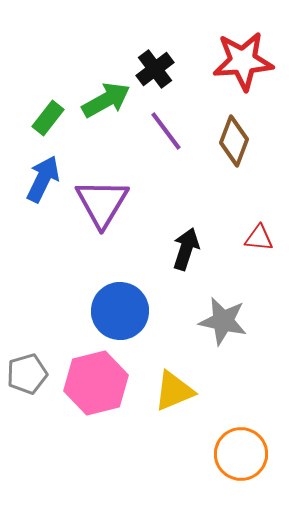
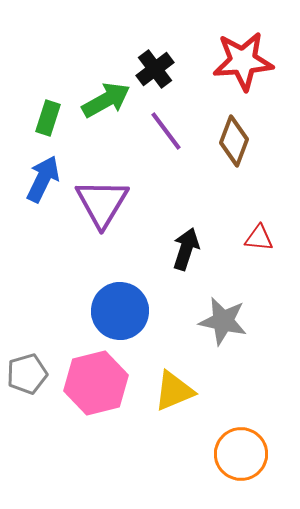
green rectangle: rotated 20 degrees counterclockwise
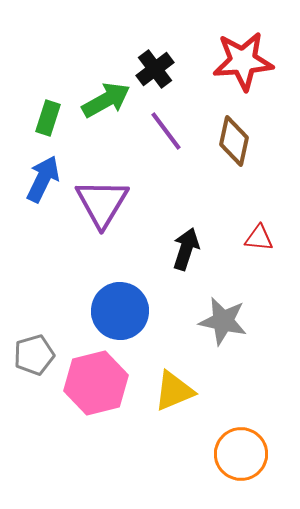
brown diamond: rotated 9 degrees counterclockwise
gray pentagon: moved 7 px right, 19 px up
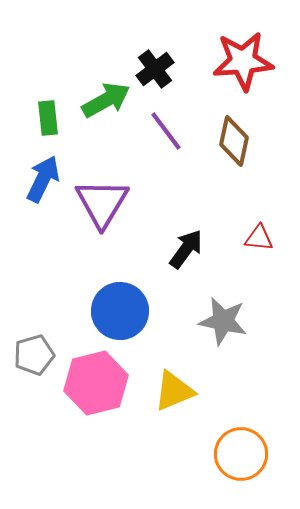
green rectangle: rotated 24 degrees counterclockwise
black arrow: rotated 18 degrees clockwise
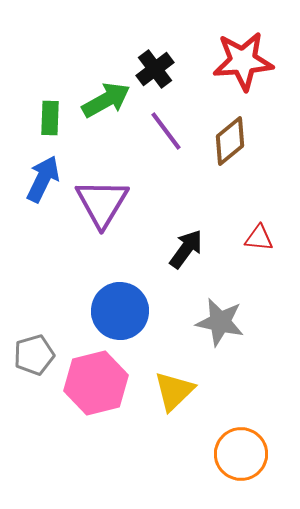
green rectangle: moved 2 px right; rotated 8 degrees clockwise
brown diamond: moved 4 px left; rotated 39 degrees clockwise
gray star: moved 3 px left, 1 px down
yellow triangle: rotated 21 degrees counterclockwise
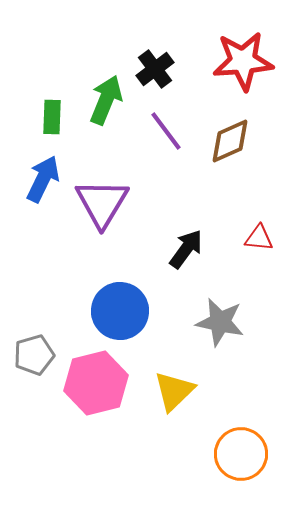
green arrow: rotated 39 degrees counterclockwise
green rectangle: moved 2 px right, 1 px up
brown diamond: rotated 15 degrees clockwise
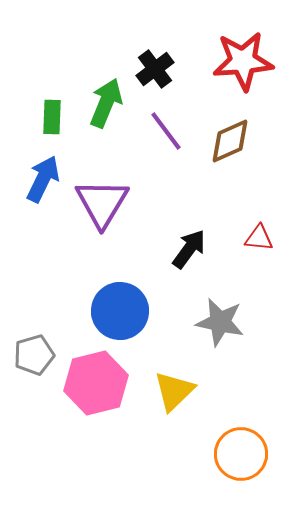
green arrow: moved 3 px down
black arrow: moved 3 px right
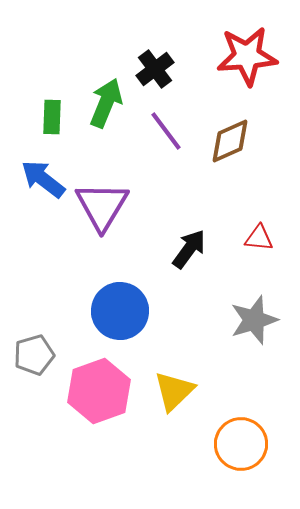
red star: moved 4 px right, 5 px up
blue arrow: rotated 78 degrees counterclockwise
purple triangle: moved 3 px down
gray star: moved 34 px right, 2 px up; rotated 30 degrees counterclockwise
pink hexagon: moved 3 px right, 8 px down; rotated 6 degrees counterclockwise
orange circle: moved 10 px up
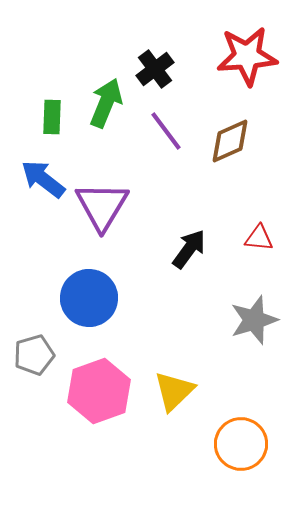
blue circle: moved 31 px left, 13 px up
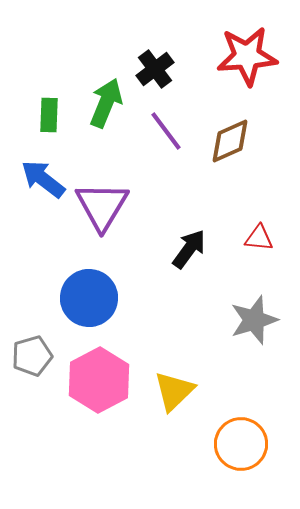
green rectangle: moved 3 px left, 2 px up
gray pentagon: moved 2 px left, 1 px down
pink hexagon: moved 11 px up; rotated 8 degrees counterclockwise
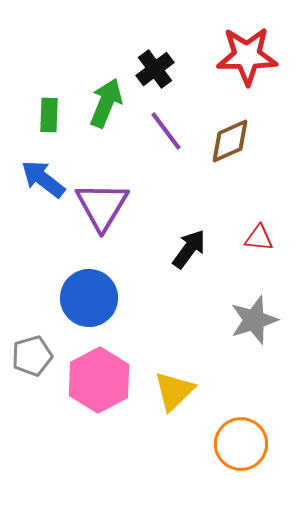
red star: rotated 4 degrees clockwise
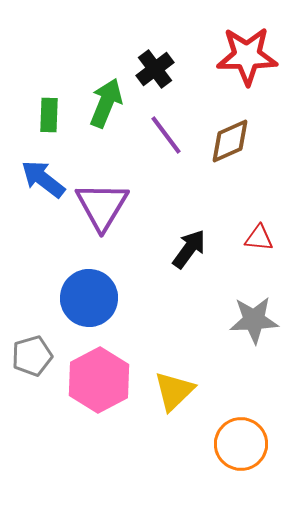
purple line: moved 4 px down
gray star: rotated 15 degrees clockwise
